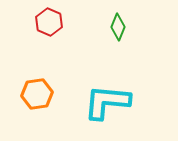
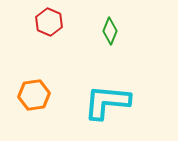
green diamond: moved 8 px left, 4 px down
orange hexagon: moved 3 px left, 1 px down
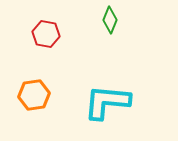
red hexagon: moved 3 px left, 12 px down; rotated 12 degrees counterclockwise
green diamond: moved 11 px up
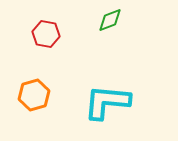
green diamond: rotated 48 degrees clockwise
orange hexagon: rotated 8 degrees counterclockwise
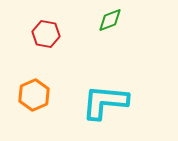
orange hexagon: rotated 8 degrees counterclockwise
cyan L-shape: moved 2 px left
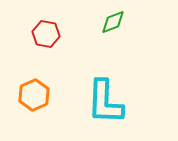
green diamond: moved 3 px right, 2 px down
cyan L-shape: rotated 93 degrees counterclockwise
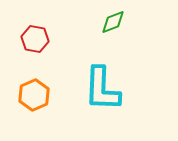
red hexagon: moved 11 px left, 5 px down
cyan L-shape: moved 3 px left, 13 px up
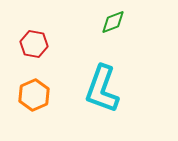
red hexagon: moved 1 px left, 5 px down
cyan L-shape: rotated 18 degrees clockwise
